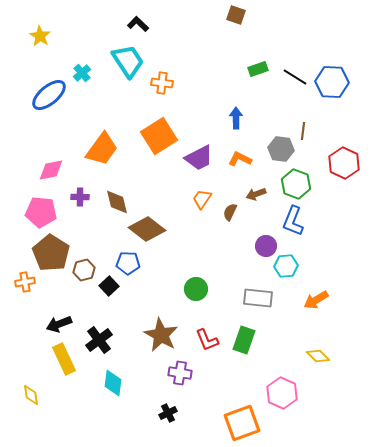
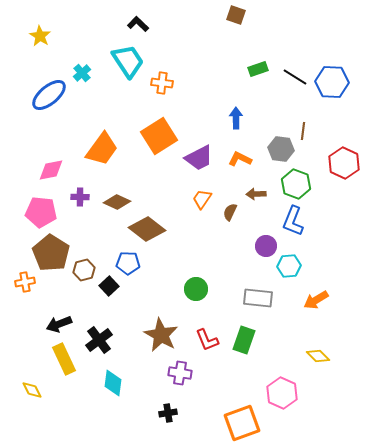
brown arrow at (256, 194): rotated 18 degrees clockwise
brown diamond at (117, 202): rotated 52 degrees counterclockwise
cyan hexagon at (286, 266): moved 3 px right
yellow diamond at (31, 395): moved 1 px right, 5 px up; rotated 20 degrees counterclockwise
black cross at (168, 413): rotated 18 degrees clockwise
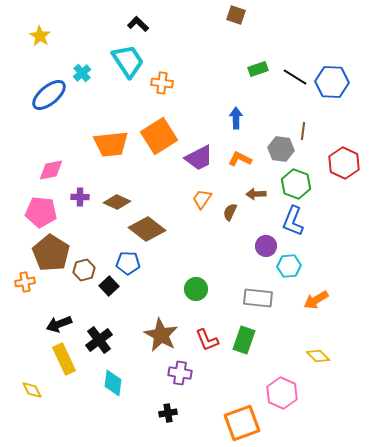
orange trapezoid at (102, 149): moved 9 px right, 5 px up; rotated 48 degrees clockwise
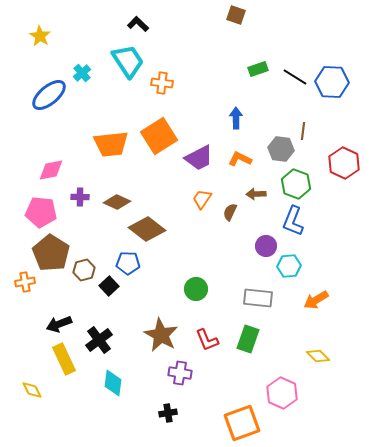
green rectangle at (244, 340): moved 4 px right, 1 px up
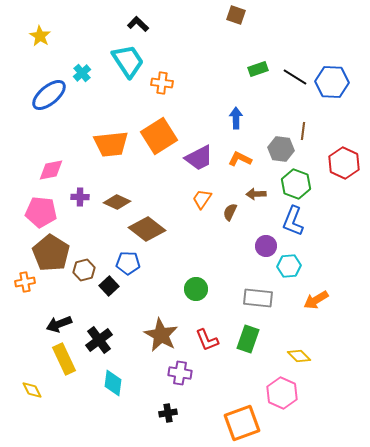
yellow diamond at (318, 356): moved 19 px left
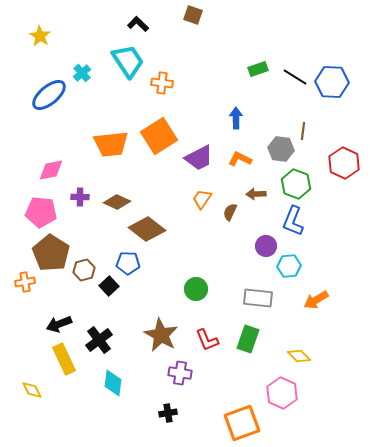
brown square at (236, 15): moved 43 px left
